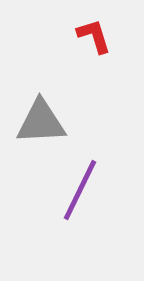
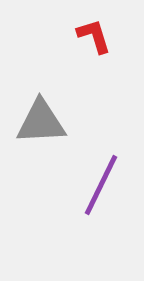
purple line: moved 21 px right, 5 px up
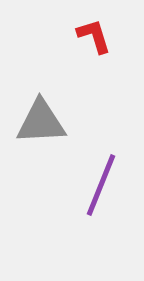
purple line: rotated 4 degrees counterclockwise
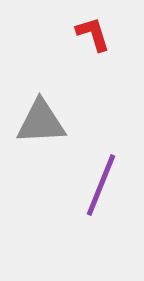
red L-shape: moved 1 px left, 2 px up
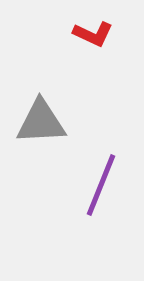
red L-shape: rotated 132 degrees clockwise
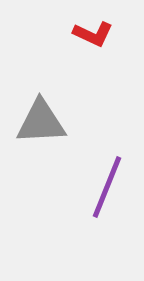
purple line: moved 6 px right, 2 px down
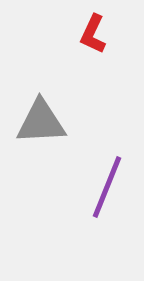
red L-shape: rotated 90 degrees clockwise
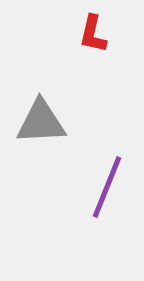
red L-shape: rotated 12 degrees counterclockwise
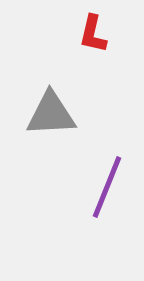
gray triangle: moved 10 px right, 8 px up
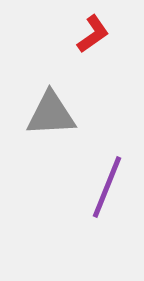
red L-shape: rotated 138 degrees counterclockwise
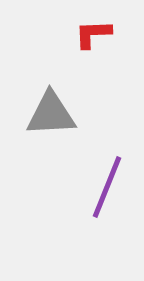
red L-shape: rotated 147 degrees counterclockwise
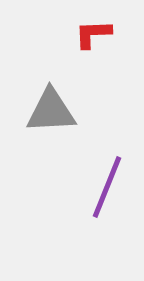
gray triangle: moved 3 px up
